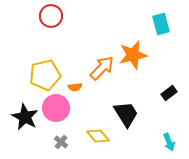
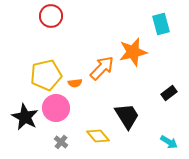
orange star: moved 3 px up
yellow pentagon: moved 1 px right
orange semicircle: moved 4 px up
black trapezoid: moved 1 px right, 2 px down
cyan arrow: rotated 36 degrees counterclockwise
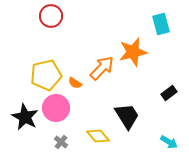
orange semicircle: rotated 40 degrees clockwise
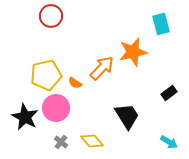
yellow diamond: moved 6 px left, 5 px down
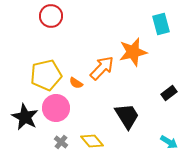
orange semicircle: moved 1 px right
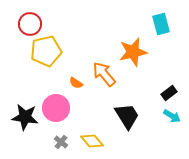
red circle: moved 21 px left, 8 px down
orange arrow: moved 2 px right, 6 px down; rotated 84 degrees counterclockwise
yellow pentagon: moved 24 px up
black star: rotated 20 degrees counterclockwise
cyan arrow: moved 3 px right, 26 px up
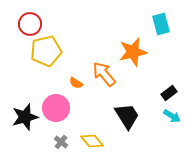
black star: rotated 24 degrees counterclockwise
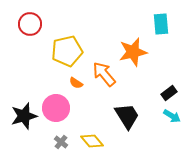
cyan rectangle: rotated 10 degrees clockwise
yellow pentagon: moved 21 px right
black star: moved 1 px left, 1 px up
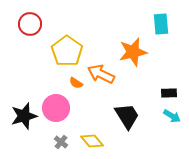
yellow pentagon: rotated 24 degrees counterclockwise
orange arrow: moved 3 px left; rotated 24 degrees counterclockwise
black rectangle: rotated 35 degrees clockwise
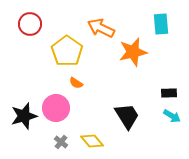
orange arrow: moved 46 px up
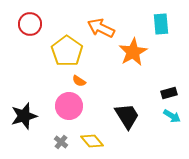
orange star: rotated 16 degrees counterclockwise
orange semicircle: moved 3 px right, 2 px up
black rectangle: rotated 14 degrees counterclockwise
pink circle: moved 13 px right, 2 px up
